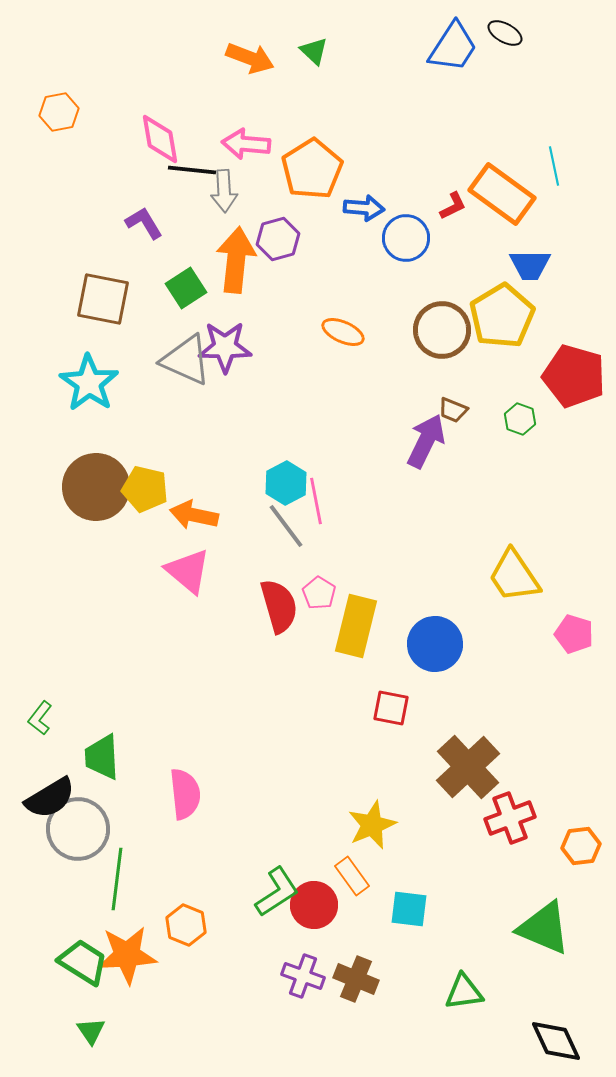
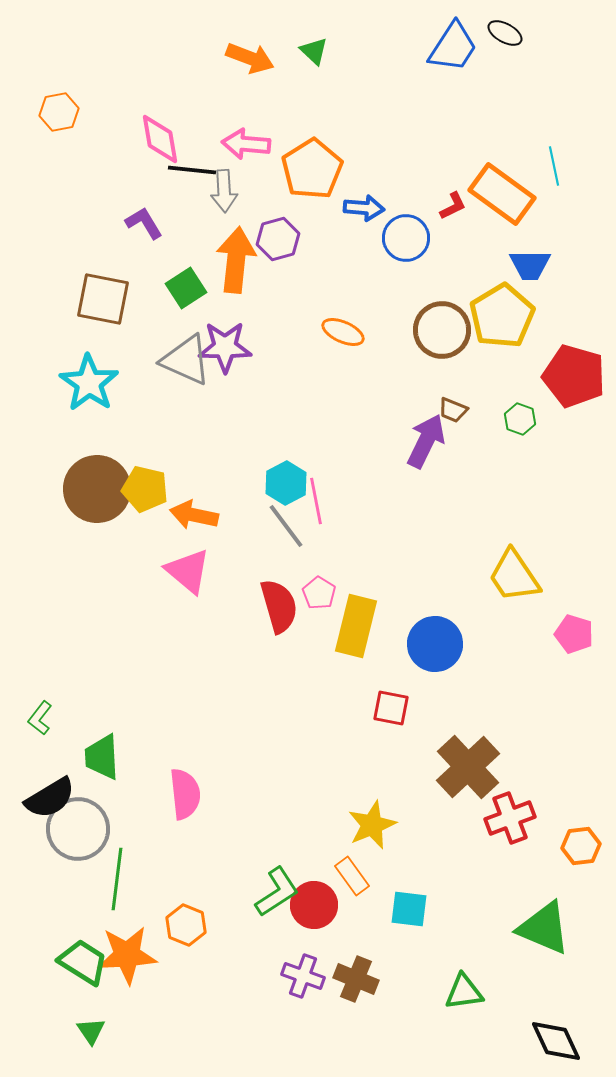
brown circle at (96, 487): moved 1 px right, 2 px down
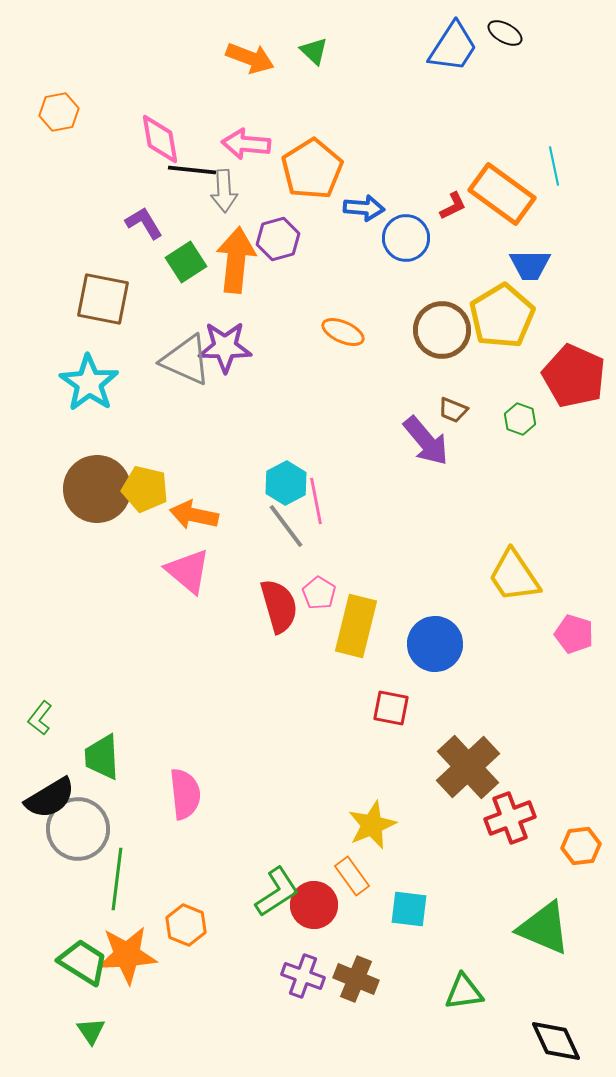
green square at (186, 288): moved 26 px up
red pentagon at (574, 376): rotated 8 degrees clockwise
purple arrow at (426, 441): rotated 114 degrees clockwise
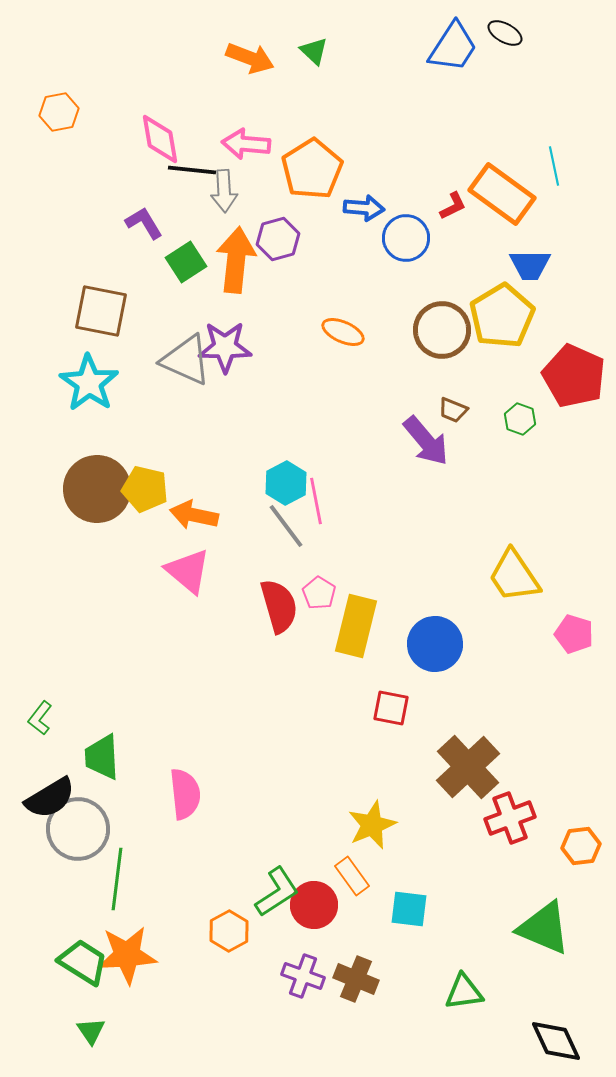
brown square at (103, 299): moved 2 px left, 12 px down
orange hexagon at (186, 925): moved 43 px right, 6 px down; rotated 9 degrees clockwise
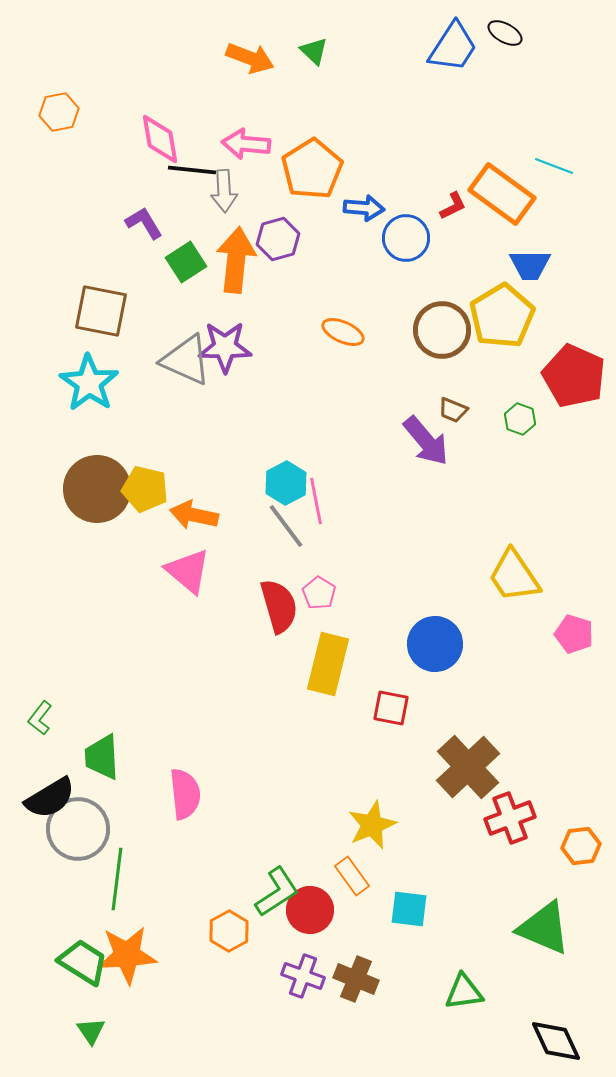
cyan line at (554, 166): rotated 57 degrees counterclockwise
yellow rectangle at (356, 626): moved 28 px left, 38 px down
red circle at (314, 905): moved 4 px left, 5 px down
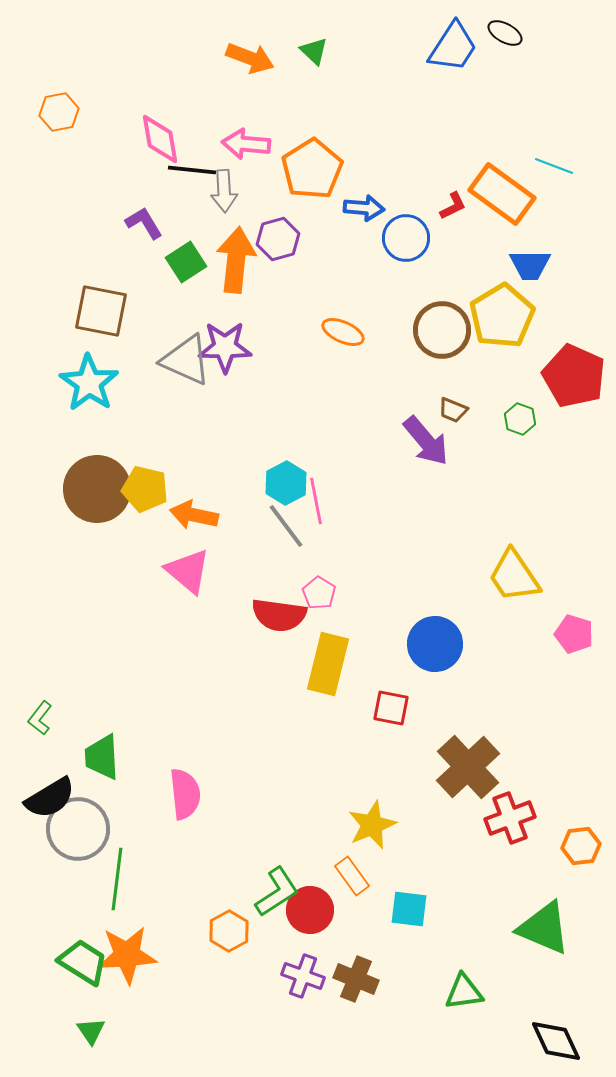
red semicircle at (279, 606): moved 9 px down; rotated 114 degrees clockwise
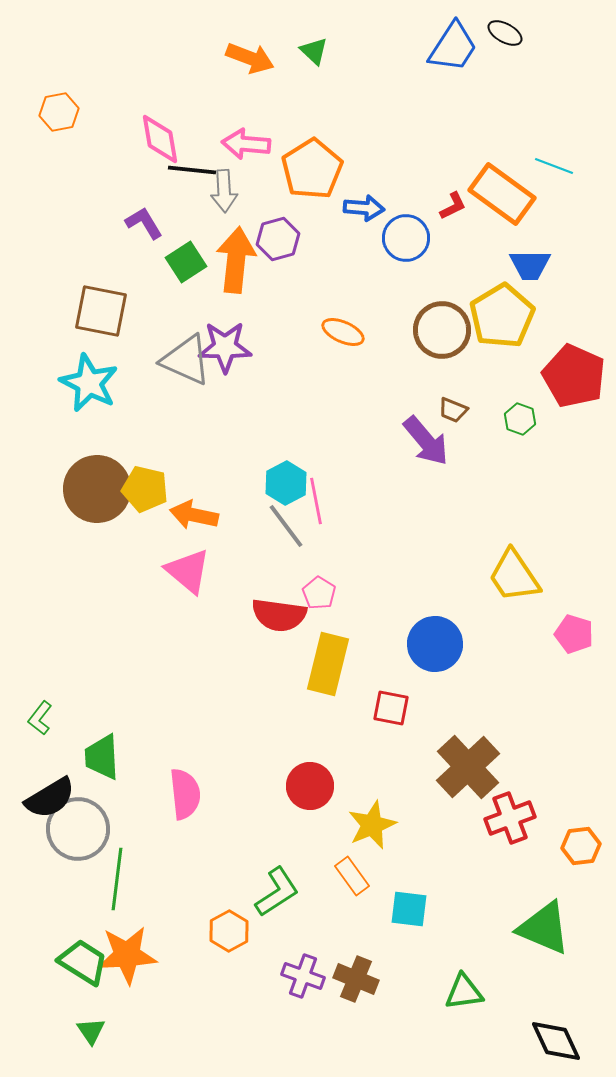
cyan star at (89, 383): rotated 8 degrees counterclockwise
red circle at (310, 910): moved 124 px up
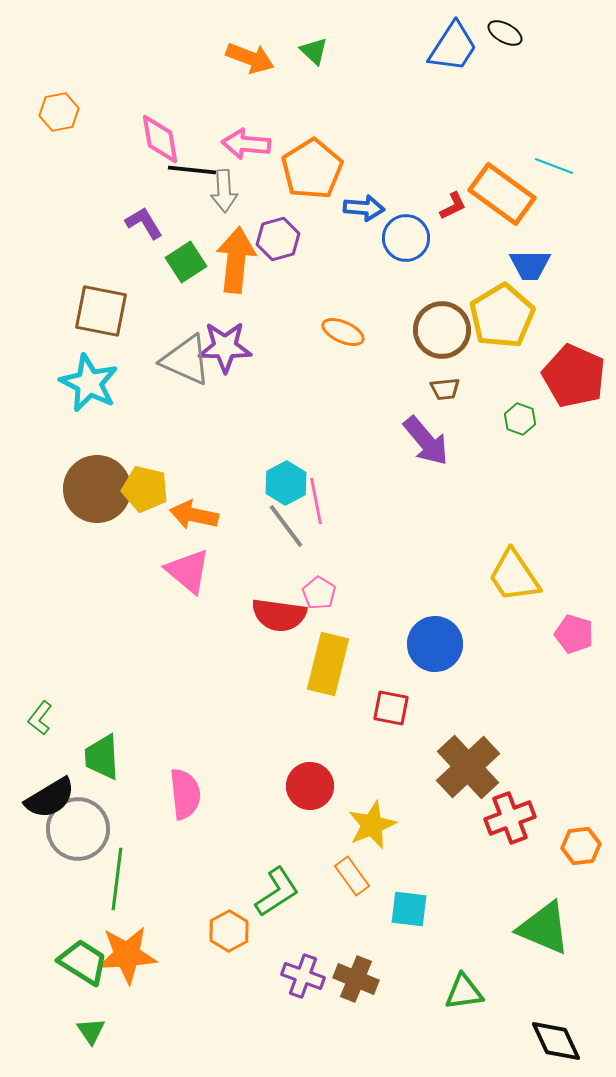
brown trapezoid at (453, 410): moved 8 px left, 21 px up; rotated 28 degrees counterclockwise
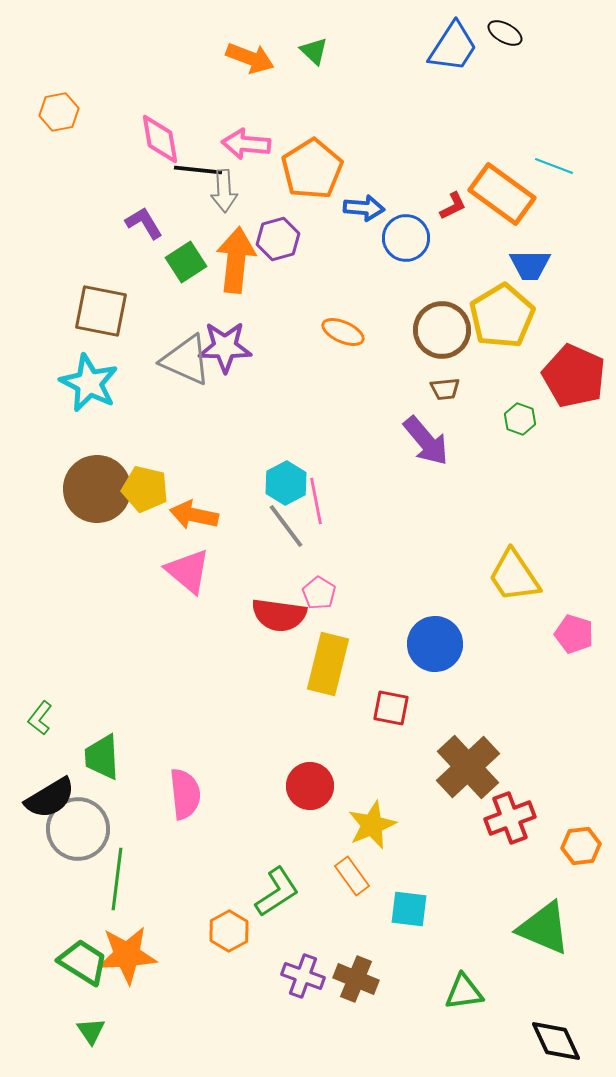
black line at (192, 170): moved 6 px right
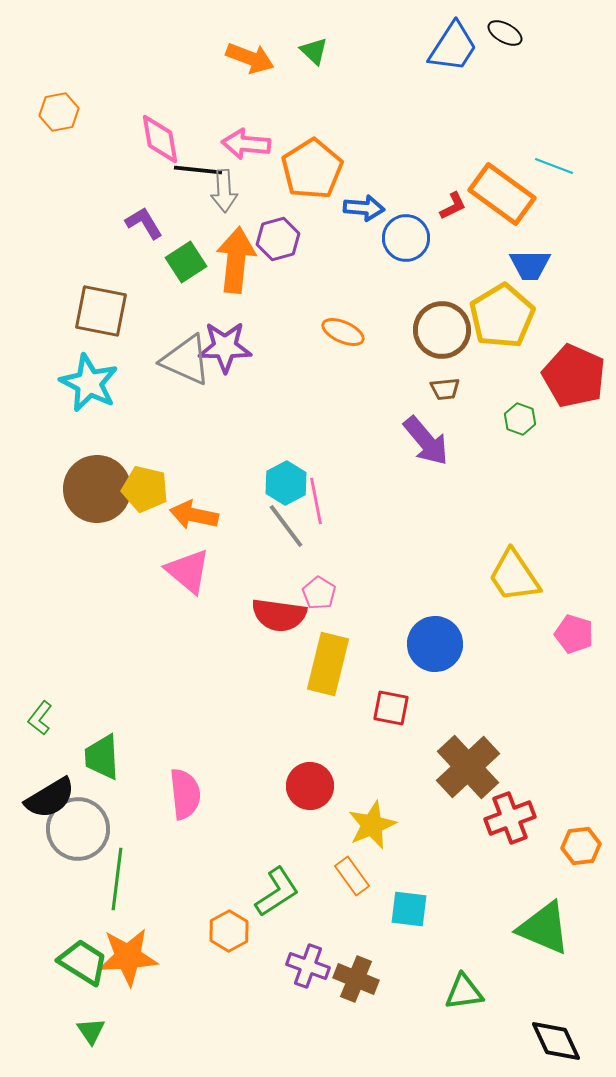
orange star at (127, 955): moved 1 px right, 2 px down
purple cross at (303, 976): moved 5 px right, 10 px up
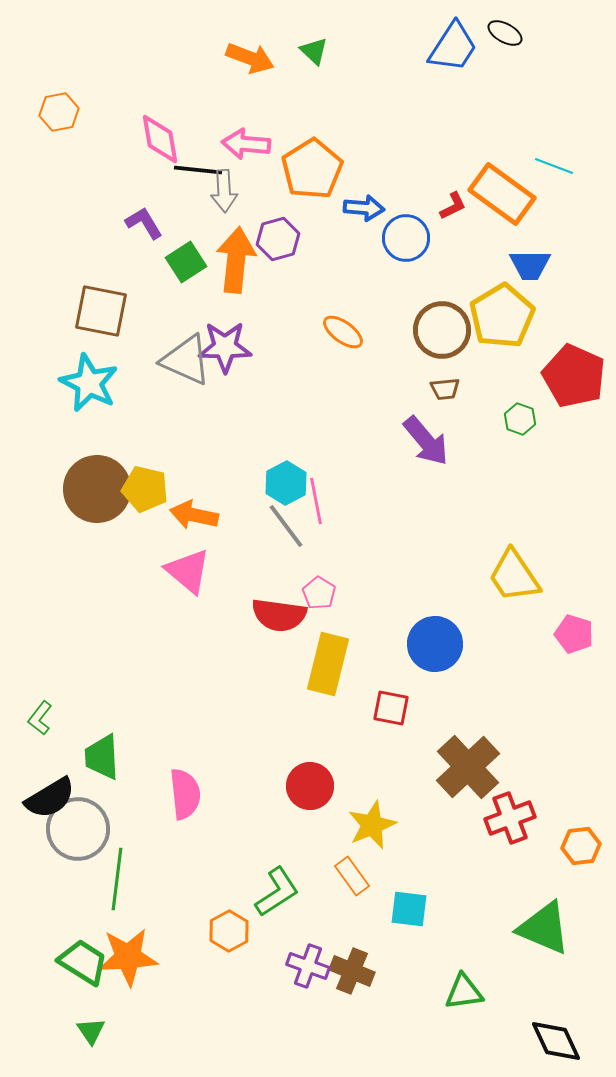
orange ellipse at (343, 332): rotated 12 degrees clockwise
brown cross at (356, 979): moved 4 px left, 8 px up
